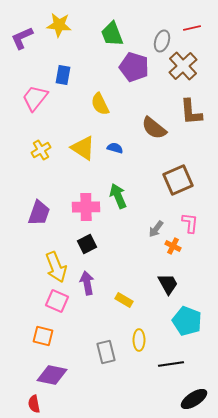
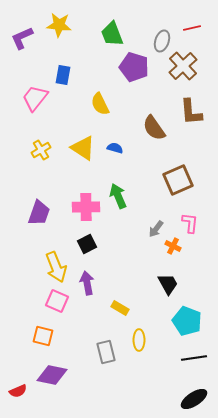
brown semicircle: rotated 16 degrees clockwise
yellow rectangle: moved 4 px left, 8 px down
black line: moved 23 px right, 6 px up
red semicircle: moved 16 px left, 13 px up; rotated 102 degrees counterclockwise
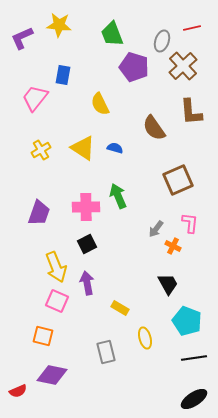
yellow ellipse: moved 6 px right, 2 px up; rotated 15 degrees counterclockwise
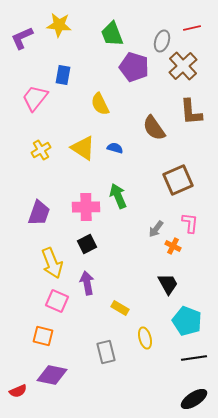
yellow arrow: moved 4 px left, 4 px up
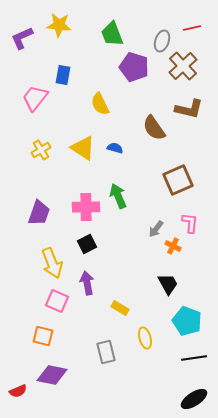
brown L-shape: moved 2 px left, 3 px up; rotated 72 degrees counterclockwise
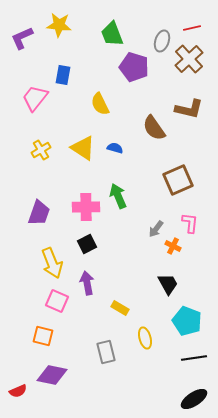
brown cross: moved 6 px right, 7 px up
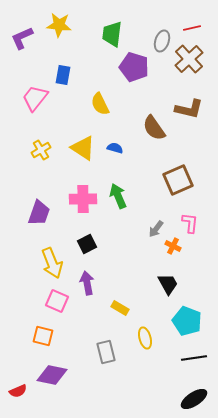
green trapezoid: rotated 28 degrees clockwise
pink cross: moved 3 px left, 8 px up
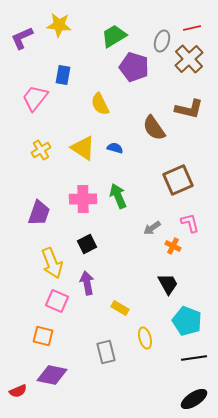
green trapezoid: moved 2 px right, 2 px down; rotated 52 degrees clockwise
pink L-shape: rotated 20 degrees counterclockwise
gray arrow: moved 4 px left, 1 px up; rotated 18 degrees clockwise
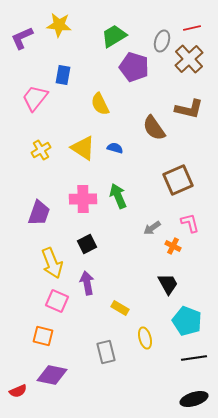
black ellipse: rotated 16 degrees clockwise
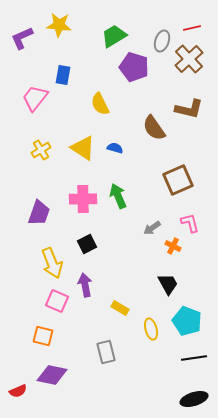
purple arrow: moved 2 px left, 2 px down
yellow ellipse: moved 6 px right, 9 px up
